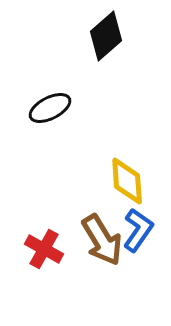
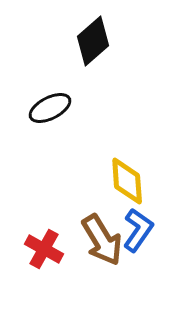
black diamond: moved 13 px left, 5 px down
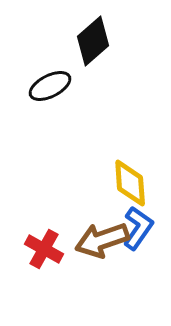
black ellipse: moved 22 px up
yellow diamond: moved 3 px right, 2 px down
blue L-shape: moved 2 px up
brown arrow: rotated 102 degrees clockwise
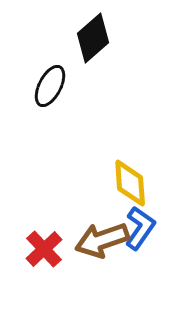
black diamond: moved 3 px up
black ellipse: rotated 36 degrees counterclockwise
blue L-shape: moved 2 px right
red cross: rotated 18 degrees clockwise
